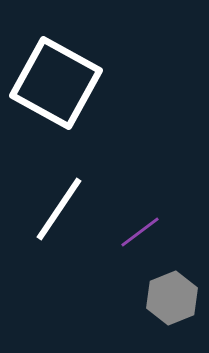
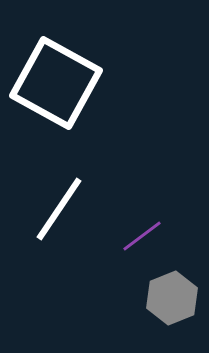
purple line: moved 2 px right, 4 px down
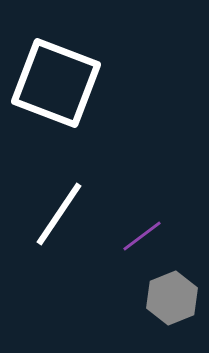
white square: rotated 8 degrees counterclockwise
white line: moved 5 px down
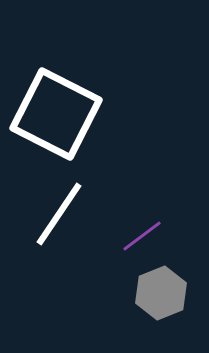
white square: moved 31 px down; rotated 6 degrees clockwise
gray hexagon: moved 11 px left, 5 px up
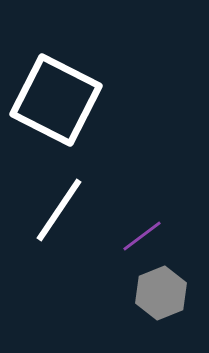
white square: moved 14 px up
white line: moved 4 px up
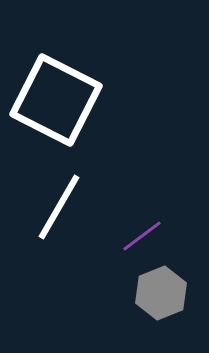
white line: moved 3 px up; rotated 4 degrees counterclockwise
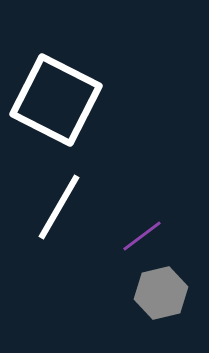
gray hexagon: rotated 9 degrees clockwise
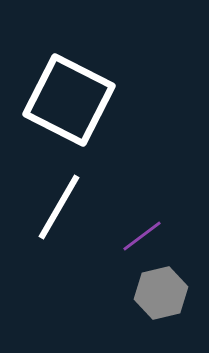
white square: moved 13 px right
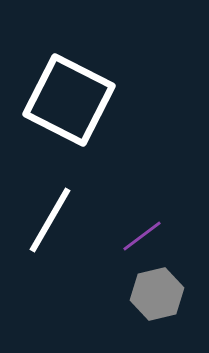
white line: moved 9 px left, 13 px down
gray hexagon: moved 4 px left, 1 px down
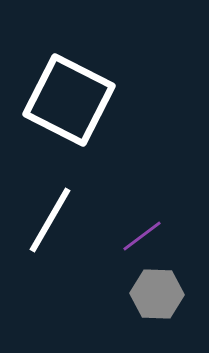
gray hexagon: rotated 15 degrees clockwise
